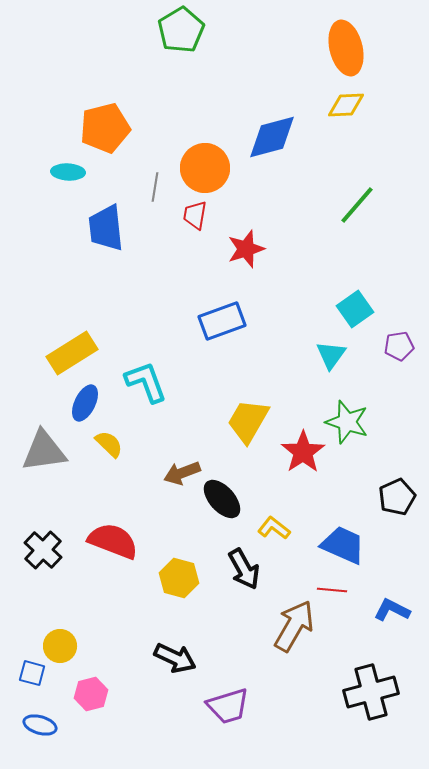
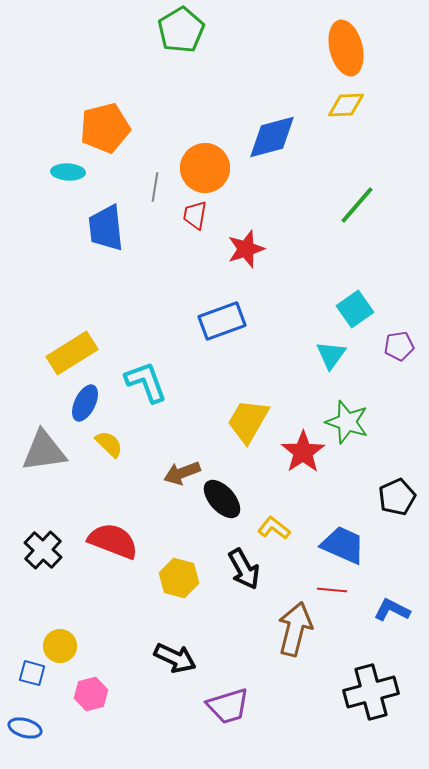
brown arrow at (294, 626): moved 1 px right, 3 px down; rotated 16 degrees counterclockwise
blue ellipse at (40, 725): moved 15 px left, 3 px down
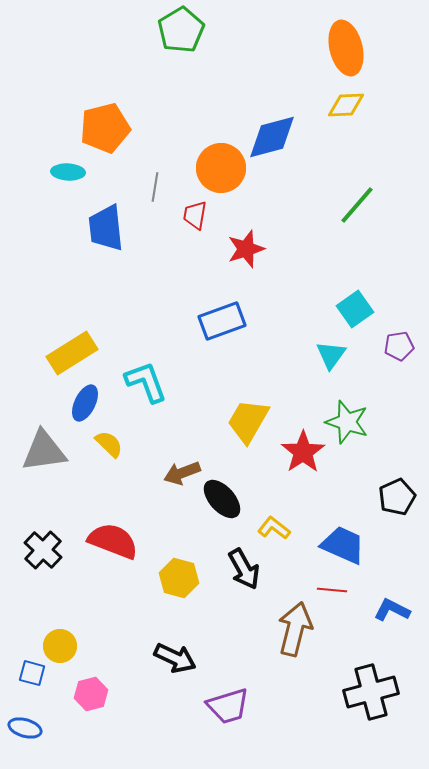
orange circle at (205, 168): moved 16 px right
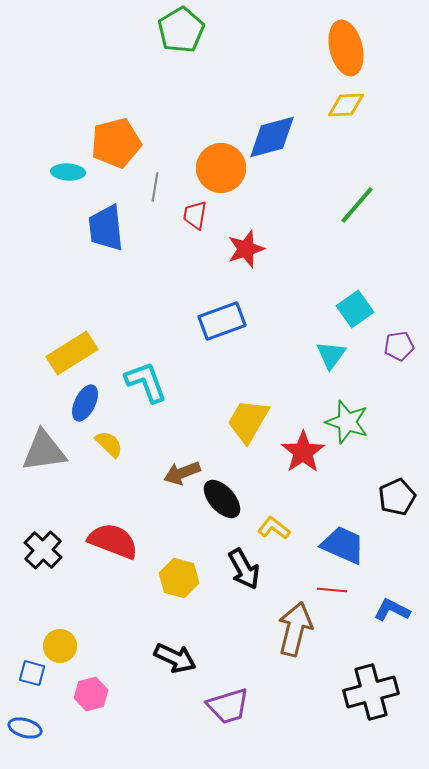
orange pentagon at (105, 128): moved 11 px right, 15 px down
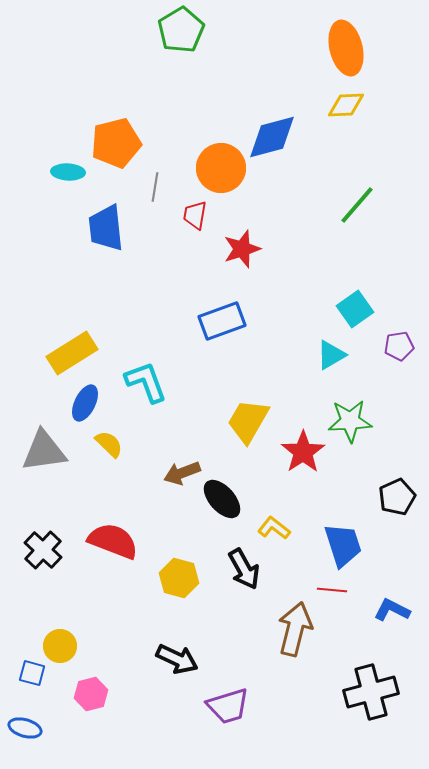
red star at (246, 249): moved 4 px left
cyan triangle at (331, 355): rotated 24 degrees clockwise
green star at (347, 422): moved 3 px right, 1 px up; rotated 21 degrees counterclockwise
blue trapezoid at (343, 545): rotated 48 degrees clockwise
black arrow at (175, 658): moved 2 px right, 1 px down
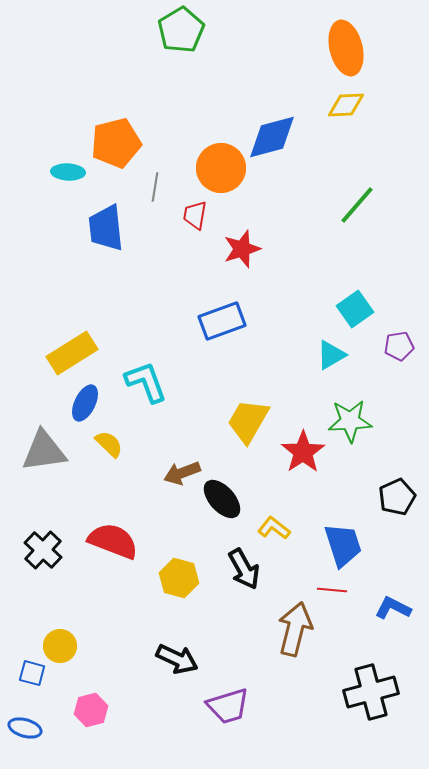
blue L-shape at (392, 610): moved 1 px right, 2 px up
pink hexagon at (91, 694): moved 16 px down
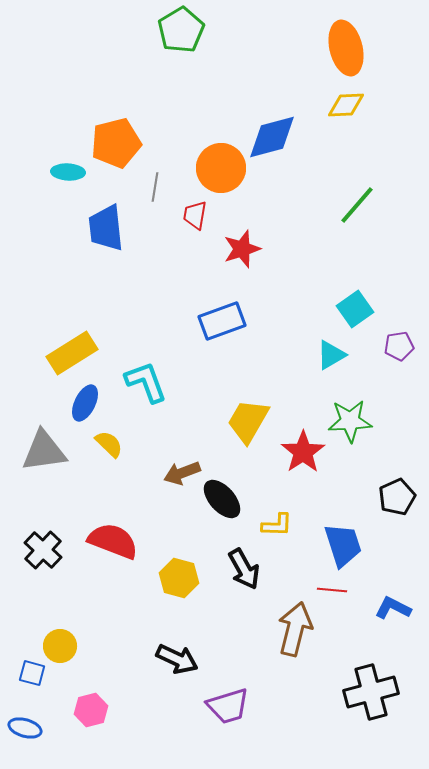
yellow L-shape at (274, 528): moved 3 px right, 3 px up; rotated 144 degrees clockwise
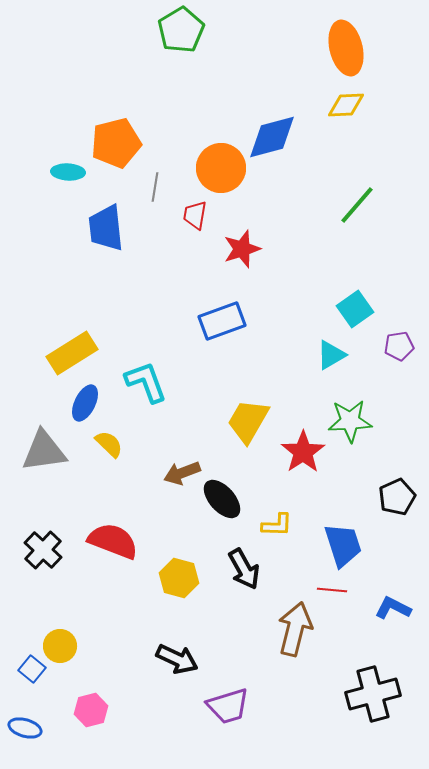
blue square at (32, 673): moved 4 px up; rotated 24 degrees clockwise
black cross at (371, 692): moved 2 px right, 2 px down
